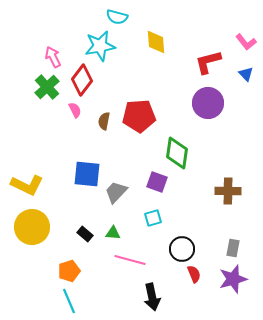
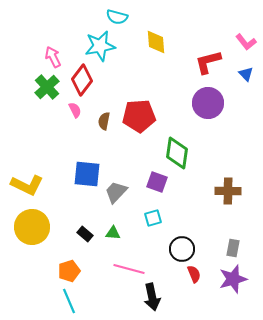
pink line: moved 1 px left, 9 px down
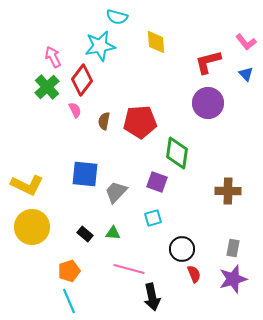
red pentagon: moved 1 px right, 6 px down
blue square: moved 2 px left
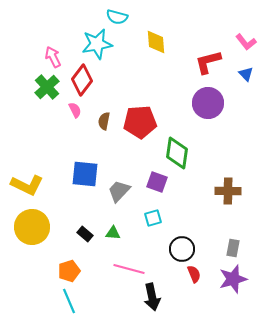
cyan star: moved 3 px left, 2 px up
gray trapezoid: moved 3 px right, 1 px up
